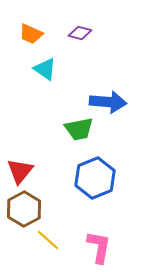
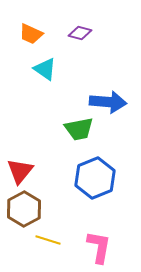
yellow line: rotated 25 degrees counterclockwise
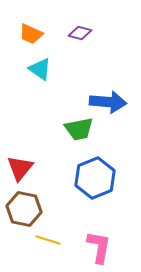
cyan triangle: moved 5 px left
red triangle: moved 3 px up
brown hexagon: rotated 20 degrees counterclockwise
